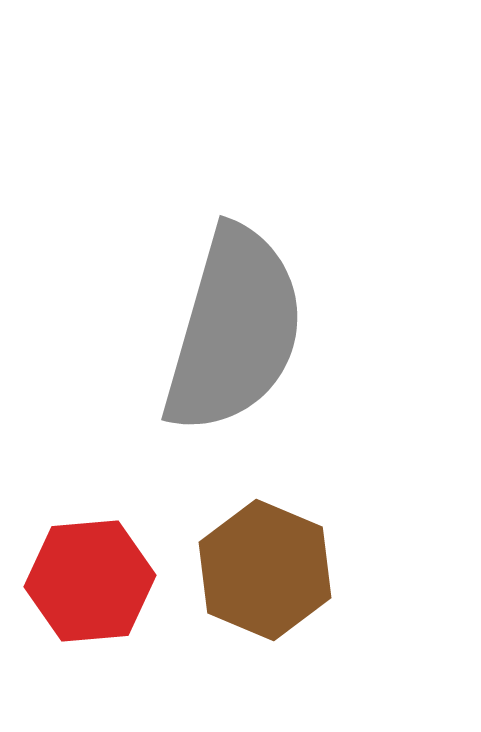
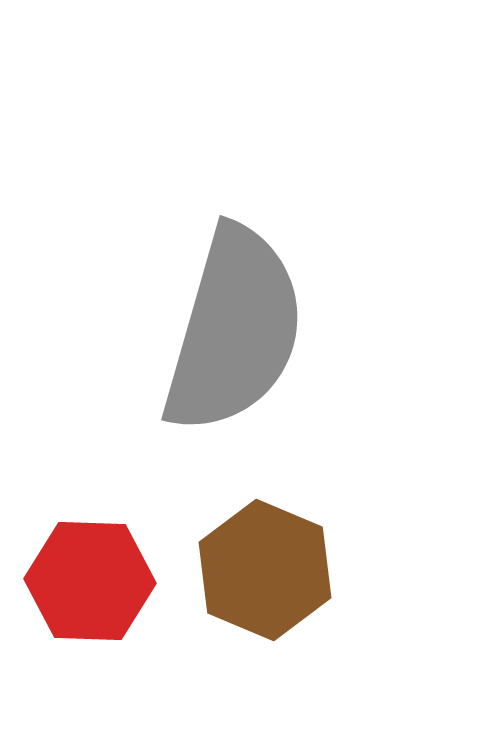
red hexagon: rotated 7 degrees clockwise
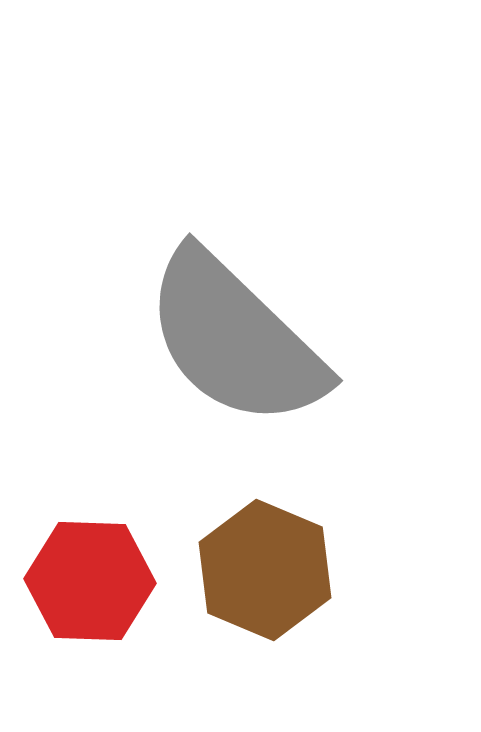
gray semicircle: moved 1 px right, 9 px down; rotated 118 degrees clockwise
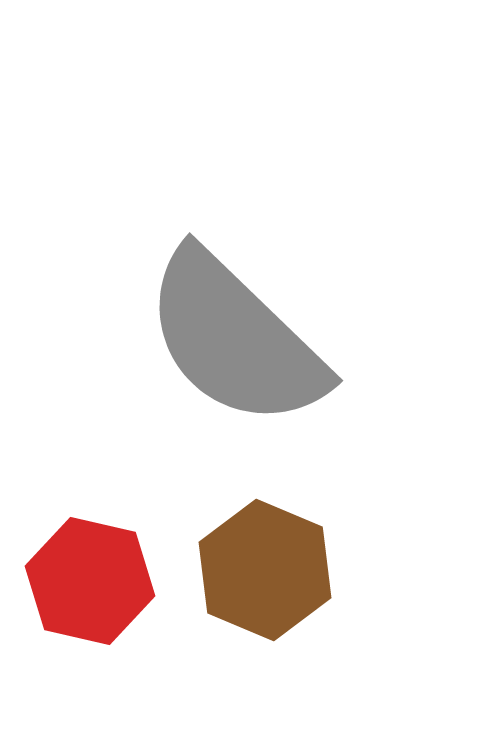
red hexagon: rotated 11 degrees clockwise
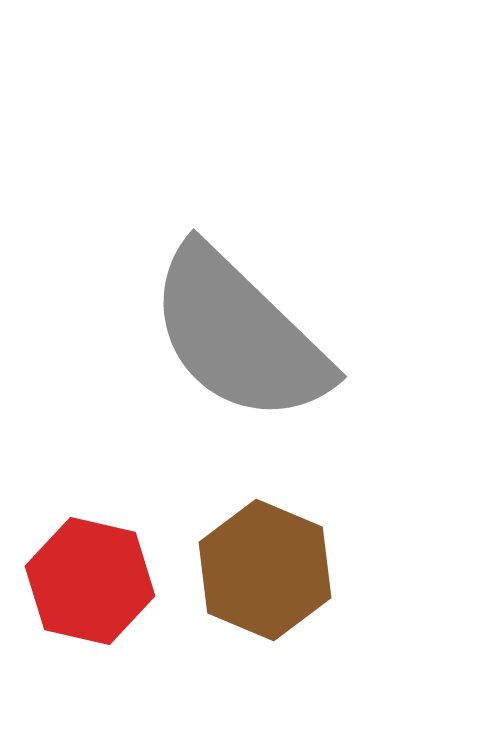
gray semicircle: moved 4 px right, 4 px up
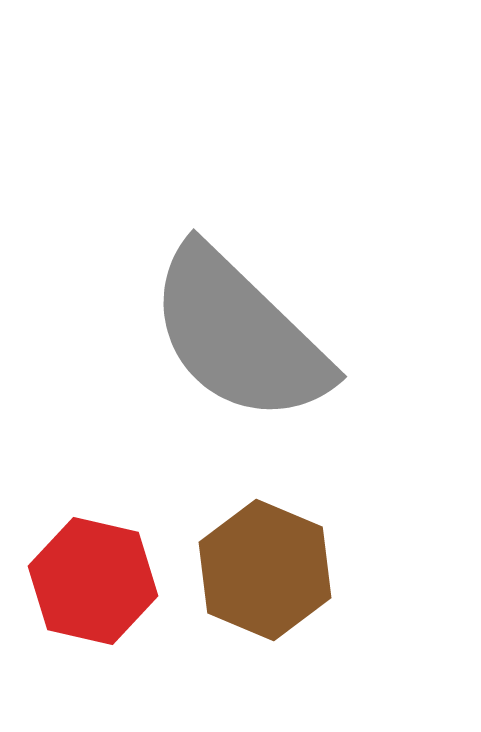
red hexagon: moved 3 px right
